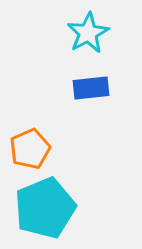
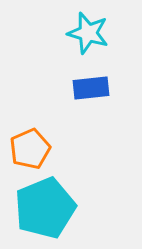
cyan star: rotated 27 degrees counterclockwise
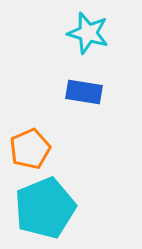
blue rectangle: moved 7 px left, 4 px down; rotated 15 degrees clockwise
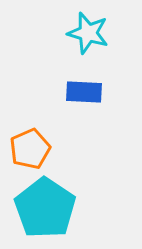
blue rectangle: rotated 6 degrees counterclockwise
cyan pentagon: rotated 16 degrees counterclockwise
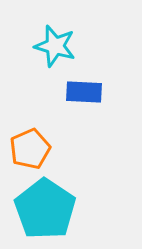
cyan star: moved 33 px left, 13 px down
cyan pentagon: moved 1 px down
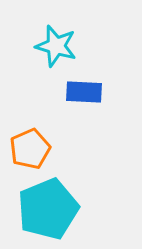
cyan star: moved 1 px right
cyan pentagon: moved 3 px right; rotated 16 degrees clockwise
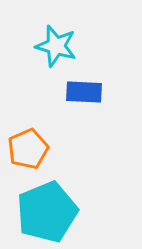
orange pentagon: moved 2 px left
cyan pentagon: moved 1 px left, 3 px down
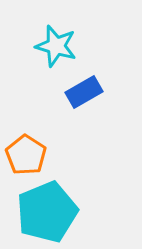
blue rectangle: rotated 33 degrees counterclockwise
orange pentagon: moved 2 px left, 6 px down; rotated 15 degrees counterclockwise
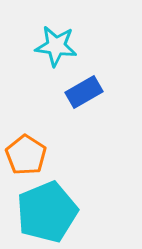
cyan star: rotated 9 degrees counterclockwise
